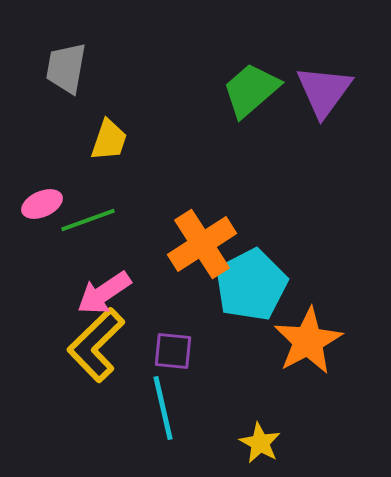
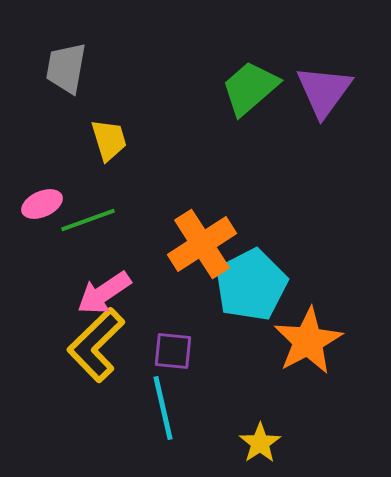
green trapezoid: moved 1 px left, 2 px up
yellow trapezoid: rotated 36 degrees counterclockwise
yellow star: rotated 9 degrees clockwise
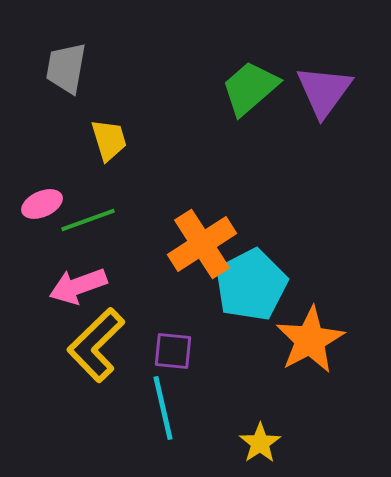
pink arrow: moved 26 px left, 7 px up; rotated 14 degrees clockwise
orange star: moved 2 px right, 1 px up
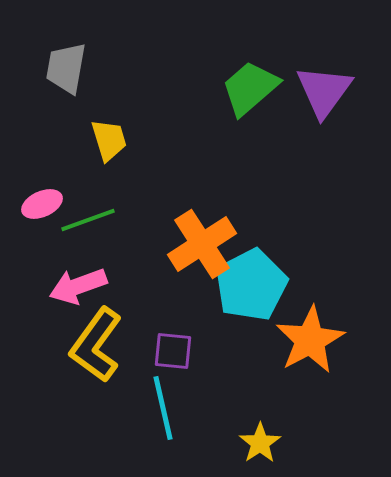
yellow L-shape: rotated 10 degrees counterclockwise
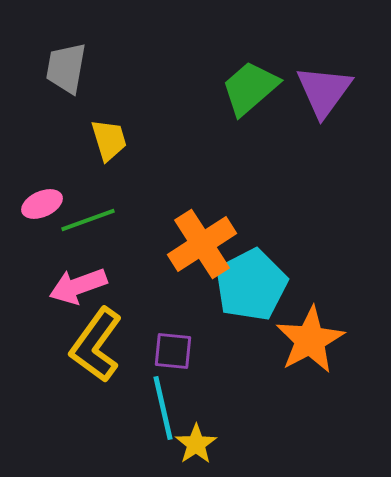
yellow star: moved 64 px left, 1 px down
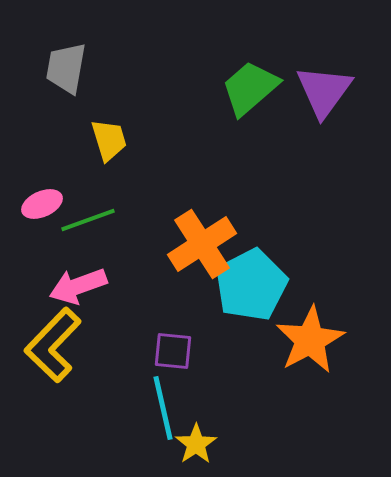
yellow L-shape: moved 43 px left; rotated 8 degrees clockwise
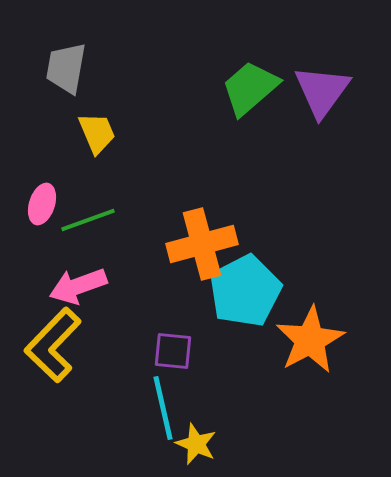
purple triangle: moved 2 px left
yellow trapezoid: moved 12 px left, 7 px up; rotated 6 degrees counterclockwise
pink ellipse: rotated 48 degrees counterclockwise
orange cross: rotated 18 degrees clockwise
cyan pentagon: moved 6 px left, 6 px down
yellow star: rotated 15 degrees counterclockwise
